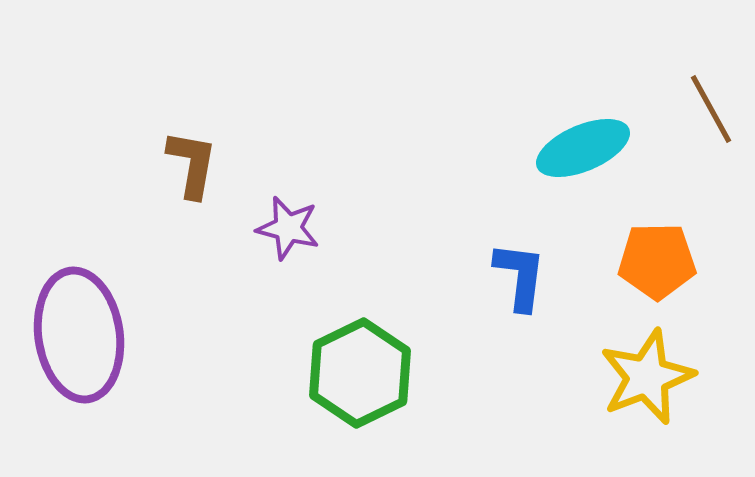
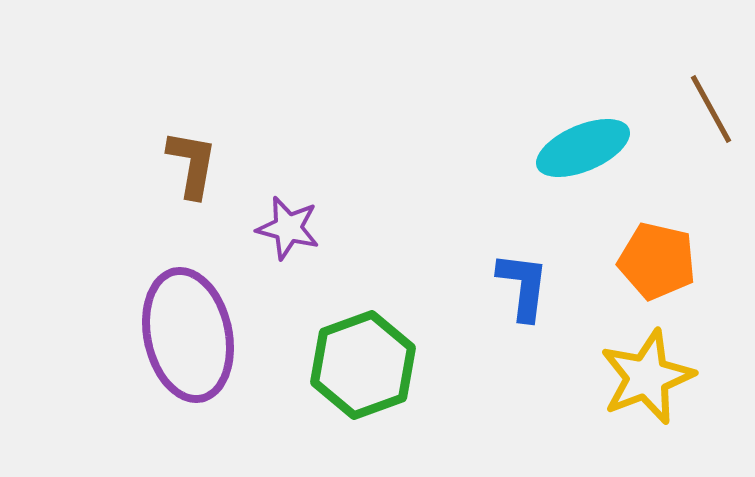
orange pentagon: rotated 14 degrees clockwise
blue L-shape: moved 3 px right, 10 px down
purple ellipse: moved 109 px right; rotated 4 degrees counterclockwise
green hexagon: moved 3 px right, 8 px up; rotated 6 degrees clockwise
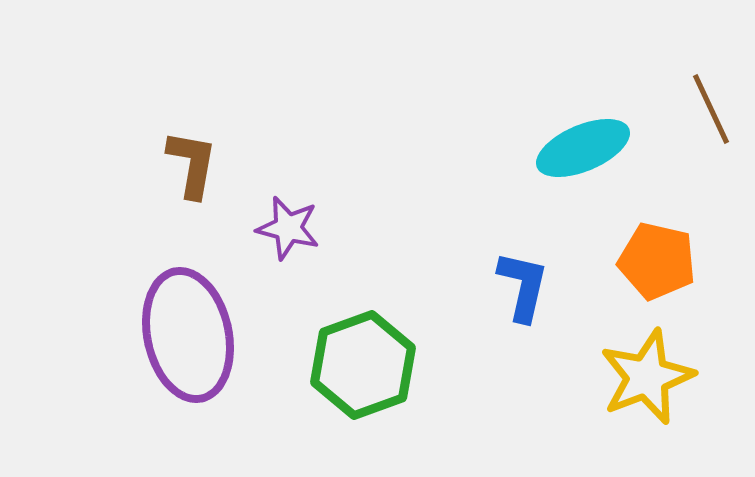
brown line: rotated 4 degrees clockwise
blue L-shape: rotated 6 degrees clockwise
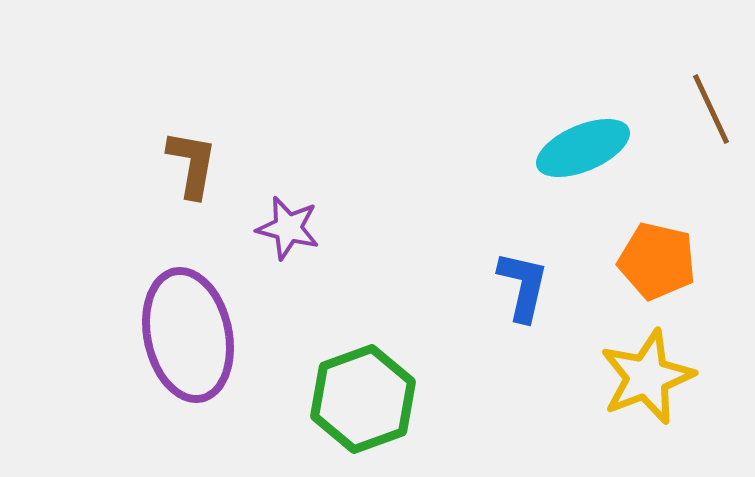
green hexagon: moved 34 px down
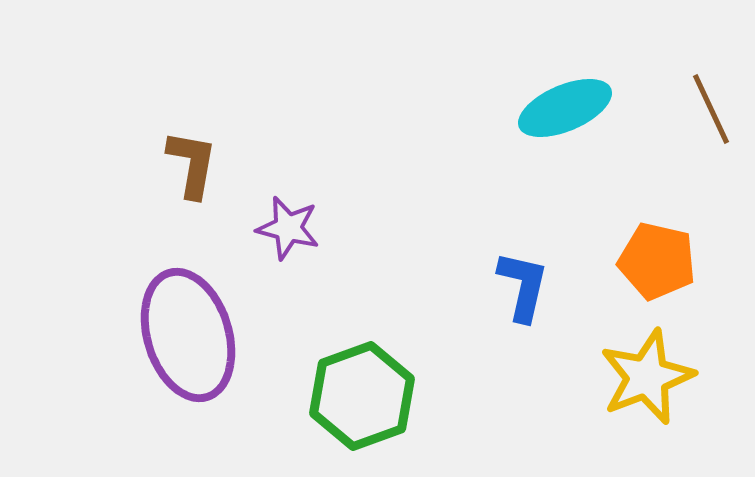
cyan ellipse: moved 18 px left, 40 px up
purple ellipse: rotated 5 degrees counterclockwise
green hexagon: moved 1 px left, 3 px up
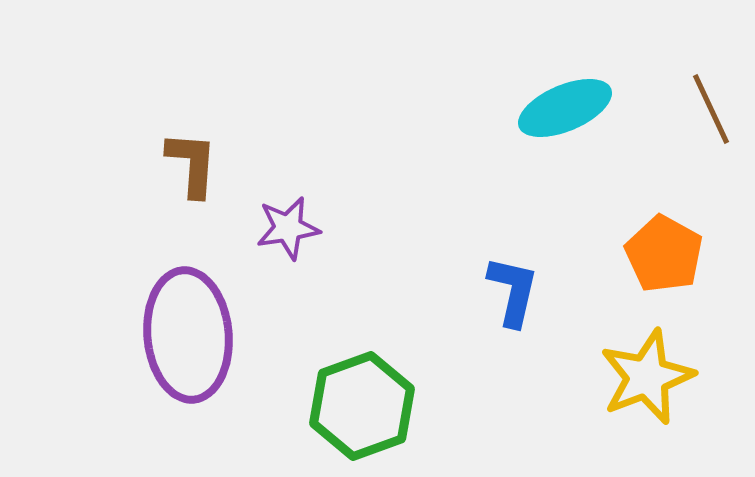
brown L-shape: rotated 6 degrees counterclockwise
purple star: rotated 24 degrees counterclockwise
orange pentagon: moved 7 px right, 7 px up; rotated 16 degrees clockwise
blue L-shape: moved 10 px left, 5 px down
purple ellipse: rotated 12 degrees clockwise
green hexagon: moved 10 px down
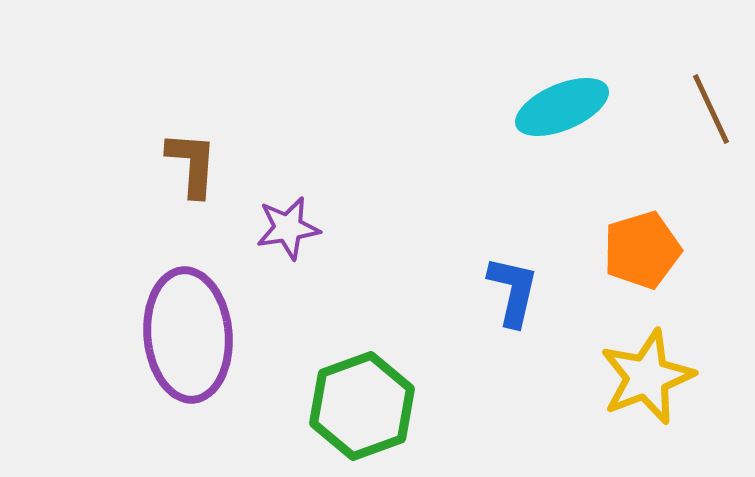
cyan ellipse: moved 3 px left, 1 px up
orange pentagon: moved 22 px left, 4 px up; rotated 26 degrees clockwise
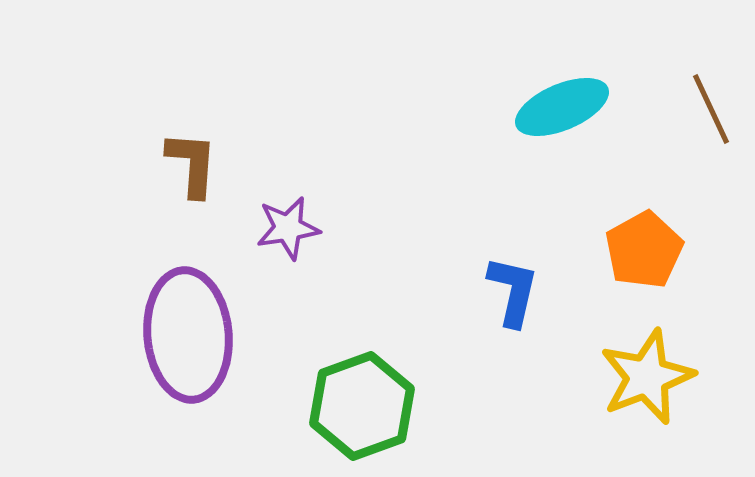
orange pentagon: moved 2 px right; rotated 12 degrees counterclockwise
